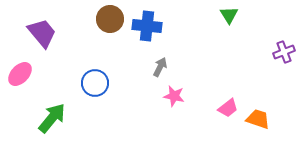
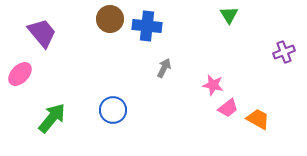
gray arrow: moved 4 px right, 1 px down
blue circle: moved 18 px right, 27 px down
pink star: moved 39 px right, 11 px up
orange trapezoid: rotated 10 degrees clockwise
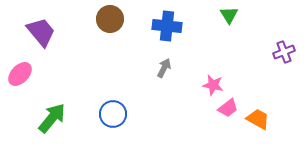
blue cross: moved 20 px right
purple trapezoid: moved 1 px left, 1 px up
blue circle: moved 4 px down
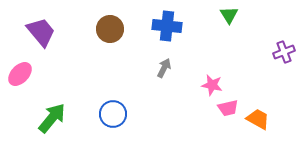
brown circle: moved 10 px down
pink star: moved 1 px left
pink trapezoid: rotated 25 degrees clockwise
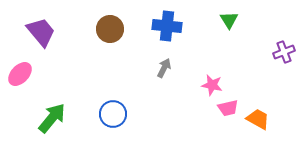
green triangle: moved 5 px down
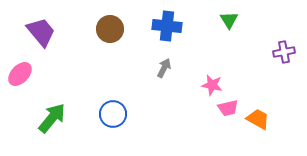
purple cross: rotated 10 degrees clockwise
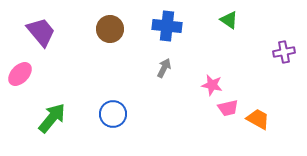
green triangle: rotated 24 degrees counterclockwise
